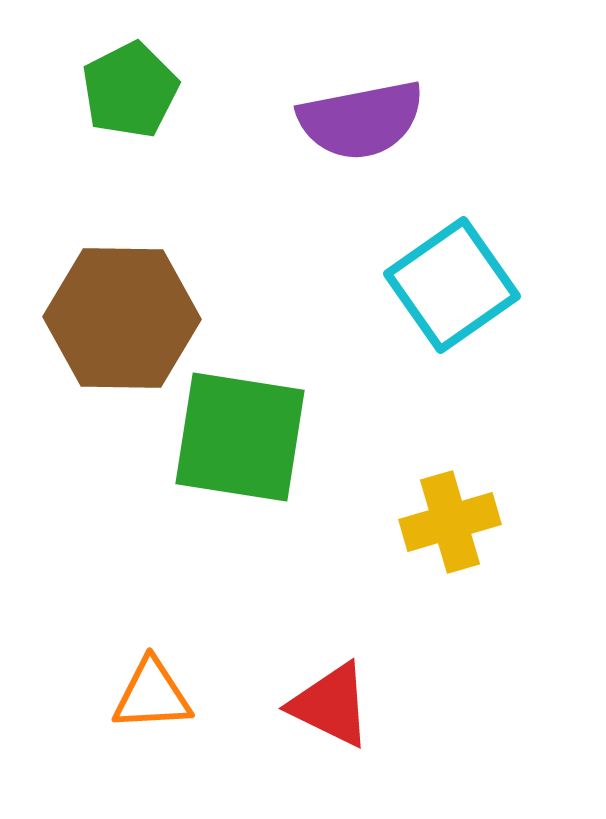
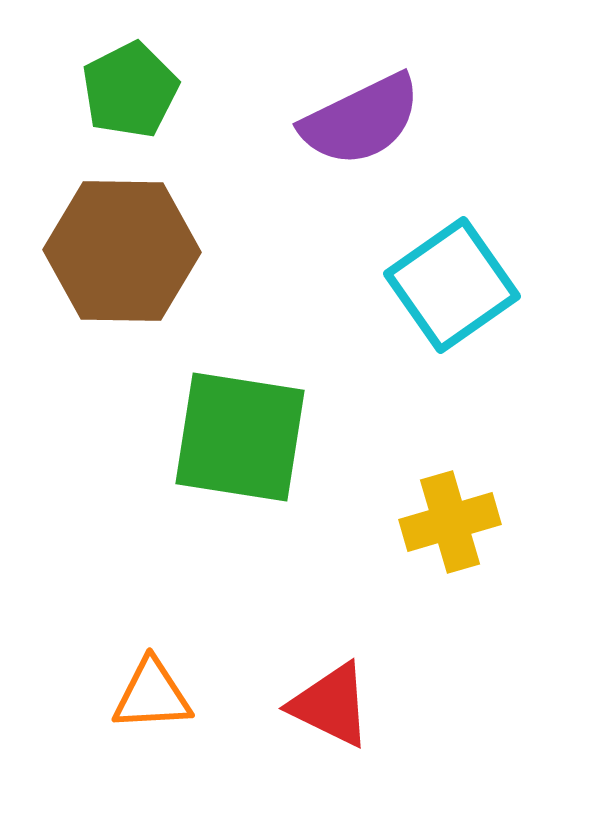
purple semicircle: rotated 15 degrees counterclockwise
brown hexagon: moved 67 px up
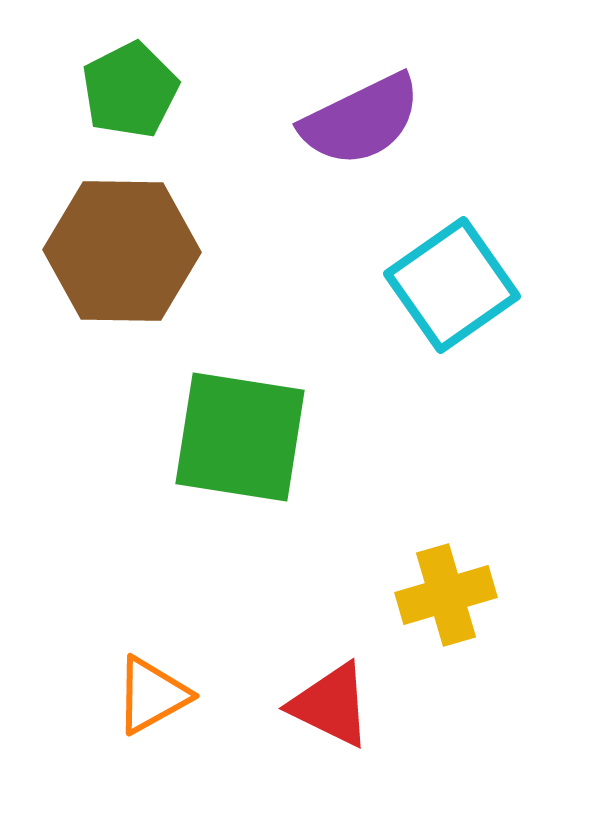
yellow cross: moved 4 px left, 73 px down
orange triangle: rotated 26 degrees counterclockwise
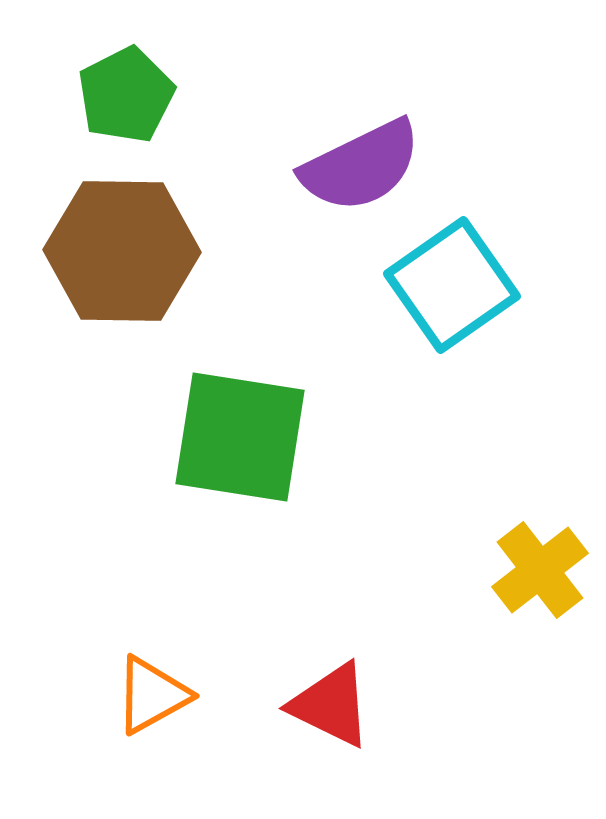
green pentagon: moved 4 px left, 5 px down
purple semicircle: moved 46 px down
yellow cross: moved 94 px right, 25 px up; rotated 22 degrees counterclockwise
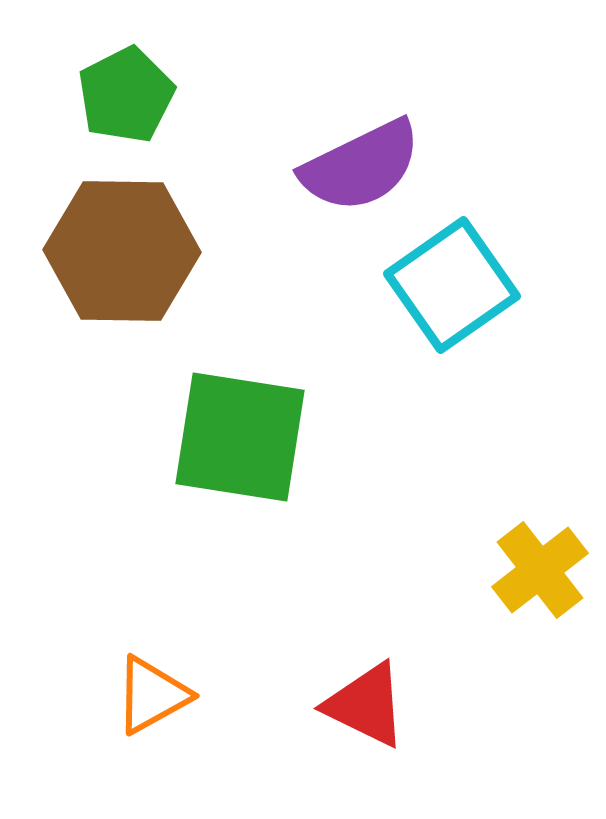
red triangle: moved 35 px right
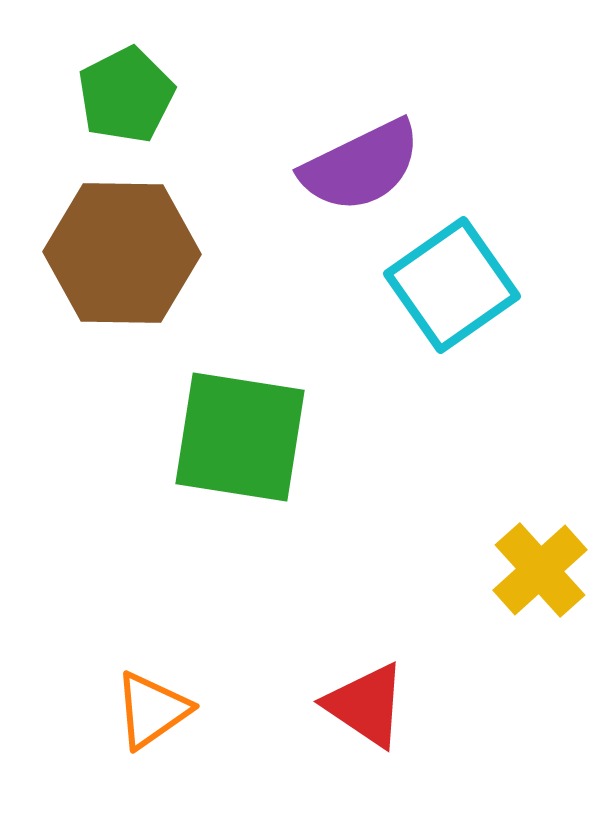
brown hexagon: moved 2 px down
yellow cross: rotated 4 degrees counterclockwise
orange triangle: moved 15 px down; rotated 6 degrees counterclockwise
red triangle: rotated 8 degrees clockwise
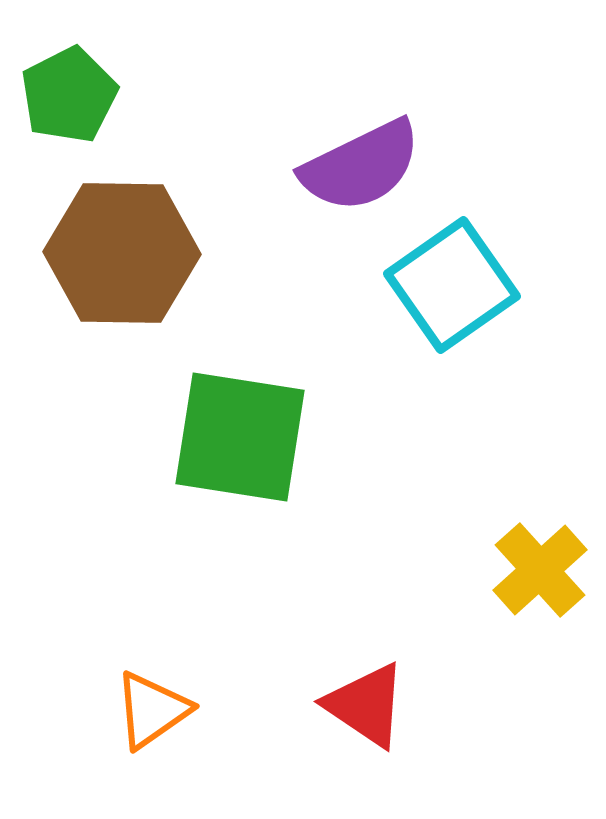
green pentagon: moved 57 px left
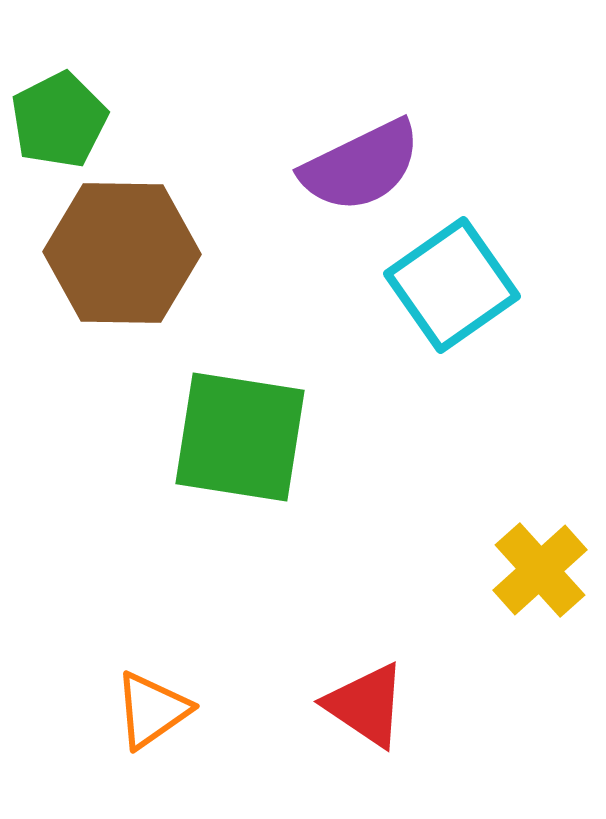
green pentagon: moved 10 px left, 25 px down
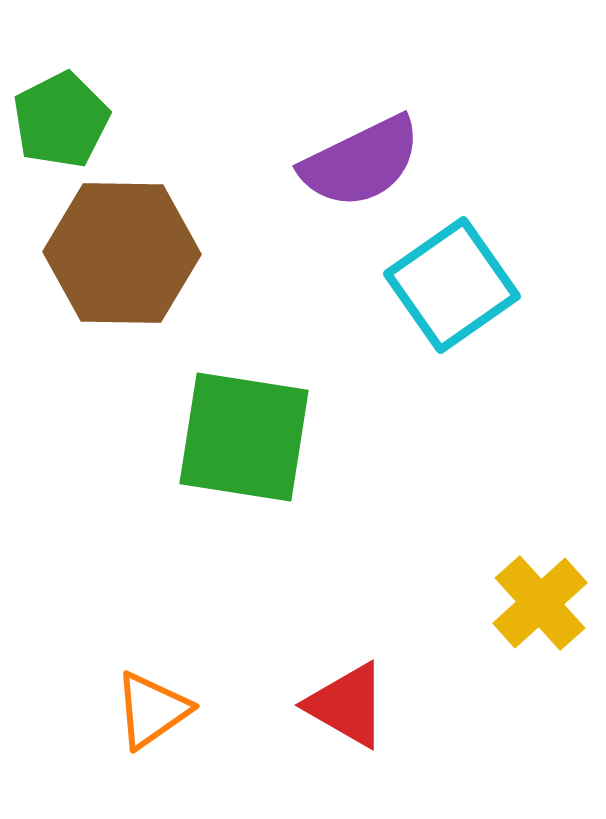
green pentagon: moved 2 px right
purple semicircle: moved 4 px up
green square: moved 4 px right
yellow cross: moved 33 px down
red triangle: moved 19 px left; rotated 4 degrees counterclockwise
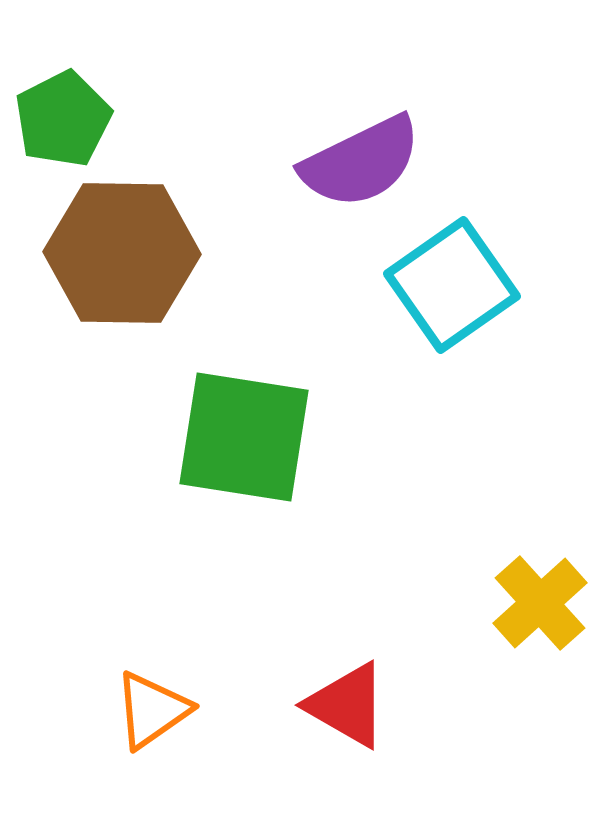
green pentagon: moved 2 px right, 1 px up
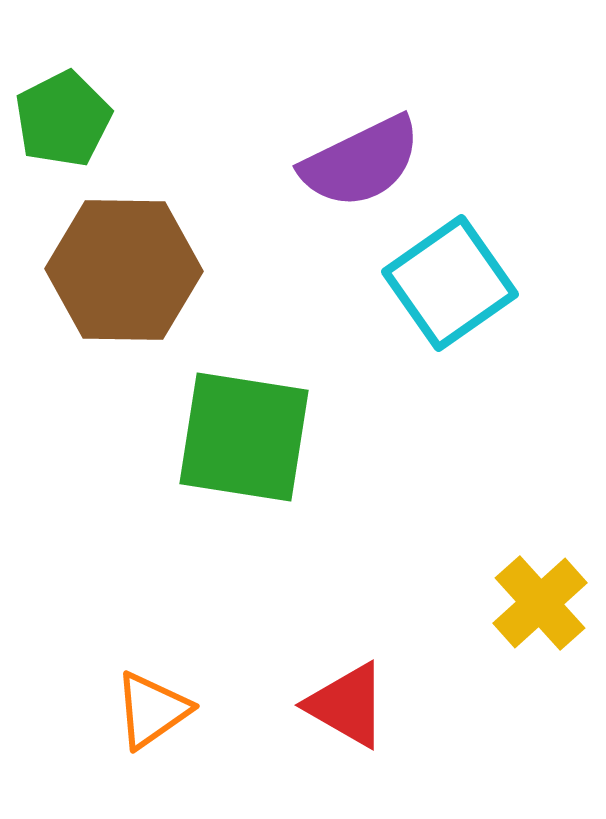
brown hexagon: moved 2 px right, 17 px down
cyan square: moved 2 px left, 2 px up
